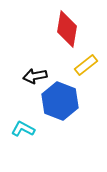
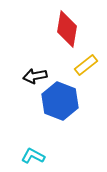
cyan L-shape: moved 10 px right, 27 px down
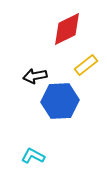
red diamond: rotated 54 degrees clockwise
blue hexagon: rotated 24 degrees counterclockwise
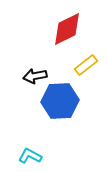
cyan L-shape: moved 3 px left
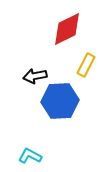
yellow rectangle: rotated 25 degrees counterclockwise
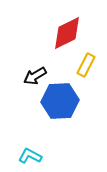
red diamond: moved 4 px down
black arrow: rotated 20 degrees counterclockwise
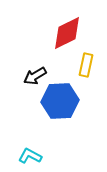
yellow rectangle: rotated 15 degrees counterclockwise
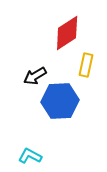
red diamond: rotated 6 degrees counterclockwise
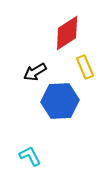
yellow rectangle: moved 1 px left, 2 px down; rotated 35 degrees counterclockwise
black arrow: moved 4 px up
cyan L-shape: rotated 35 degrees clockwise
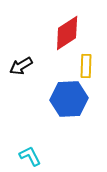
yellow rectangle: moved 1 px right, 1 px up; rotated 25 degrees clockwise
black arrow: moved 14 px left, 6 px up
blue hexagon: moved 9 px right, 2 px up
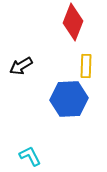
red diamond: moved 6 px right, 11 px up; rotated 36 degrees counterclockwise
